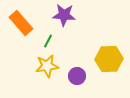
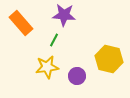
green line: moved 6 px right, 1 px up
yellow hexagon: rotated 16 degrees clockwise
yellow star: moved 1 px down
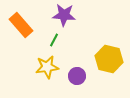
orange rectangle: moved 2 px down
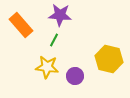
purple star: moved 4 px left
yellow star: rotated 15 degrees clockwise
purple circle: moved 2 px left
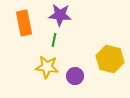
orange rectangle: moved 3 px right, 2 px up; rotated 30 degrees clockwise
green line: rotated 16 degrees counterclockwise
yellow hexagon: moved 1 px right
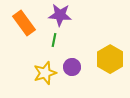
orange rectangle: rotated 25 degrees counterclockwise
yellow hexagon: rotated 16 degrees clockwise
yellow star: moved 2 px left, 6 px down; rotated 25 degrees counterclockwise
purple circle: moved 3 px left, 9 px up
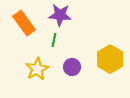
yellow star: moved 8 px left, 4 px up; rotated 10 degrees counterclockwise
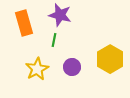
purple star: rotated 10 degrees clockwise
orange rectangle: rotated 20 degrees clockwise
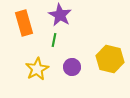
purple star: rotated 15 degrees clockwise
yellow hexagon: rotated 16 degrees counterclockwise
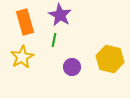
orange rectangle: moved 1 px right, 1 px up
yellow star: moved 15 px left, 12 px up
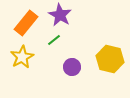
orange rectangle: moved 1 px right, 1 px down; rotated 55 degrees clockwise
green line: rotated 40 degrees clockwise
